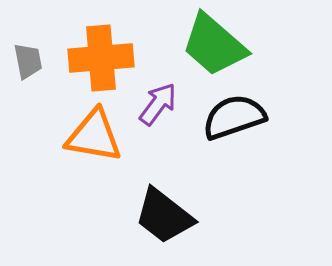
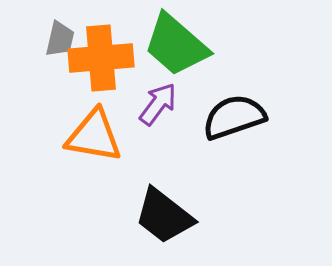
green trapezoid: moved 38 px left
gray trapezoid: moved 32 px right, 22 px up; rotated 24 degrees clockwise
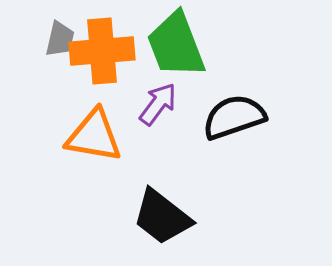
green trapezoid: rotated 28 degrees clockwise
orange cross: moved 1 px right, 7 px up
black trapezoid: moved 2 px left, 1 px down
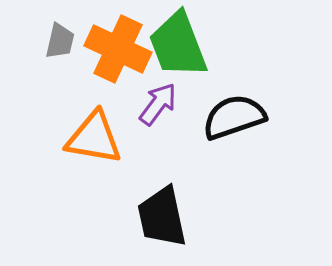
gray trapezoid: moved 2 px down
green trapezoid: moved 2 px right
orange cross: moved 16 px right, 2 px up; rotated 30 degrees clockwise
orange triangle: moved 2 px down
black trapezoid: rotated 40 degrees clockwise
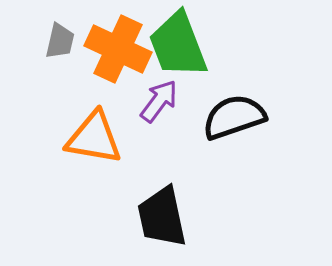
purple arrow: moved 1 px right, 3 px up
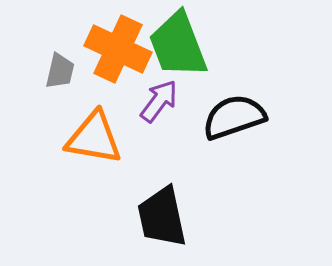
gray trapezoid: moved 30 px down
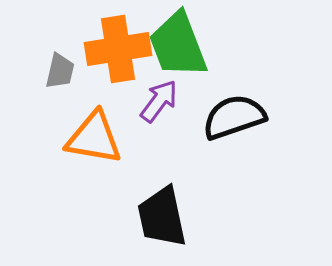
orange cross: rotated 34 degrees counterclockwise
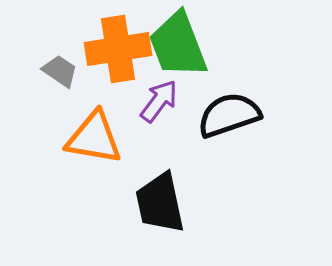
gray trapezoid: rotated 69 degrees counterclockwise
black semicircle: moved 5 px left, 2 px up
black trapezoid: moved 2 px left, 14 px up
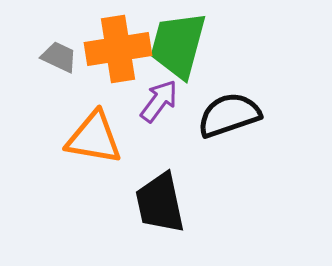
green trapezoid: rotated 36 degrees clockwise
gray trapezoid: moved 1 px left, 14 px up; rotated 9 degrees counterclockwise
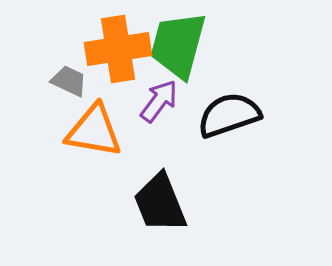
gray trapezoid: moved 10 px right, 24 px down
orange triangle: moved 7 px up
black trapezoid: rotated 10 degrees counterclockwise
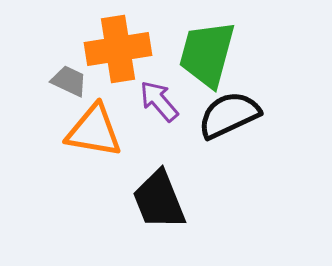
green trapezoid: moved 29 px right, 9 px down
purple arrow: rotated 78 degrees counterclockwise
black semicircle: rotated 6 degrees counterclockwise
black trapezoid: moved 1 px left, 3 px up
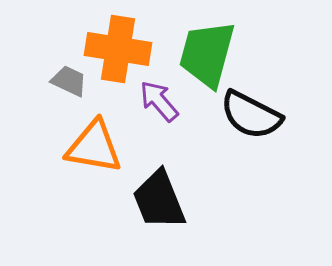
orange cross: rotated 18 degrees clockwise
black semicircle: moved 22 px right; rotated 128 degrees counterclockwise
orange triangle: moved 16 px down
